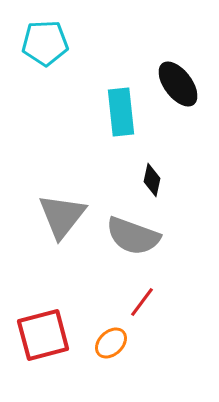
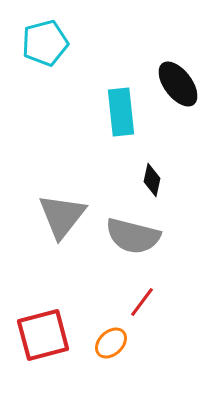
cyan pentagon: rotated 12 degrees counterclockwise
gray semicircle: rotated 6 degrees counterclockwise
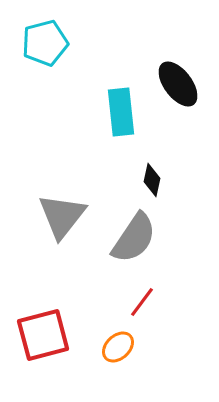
gray semicircle: moved 1 px right, 2 px down; rotated 70 degrees counterclockwise
orange ellipse: moved 7 px right, 4 px down
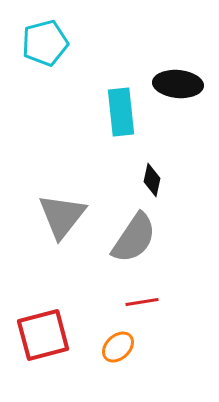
black ellipse: rotated 48 degrees counterclockwise
red line: rotated 44 degrees clockwise
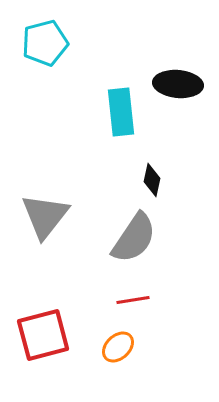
gray triangle: moved 17 px left
red line: moved 9 px left, 2 px up
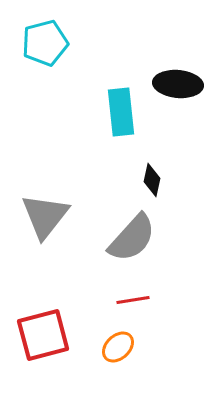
gray semicircle: moved 2 px left; rotated 8 degrees clockwise
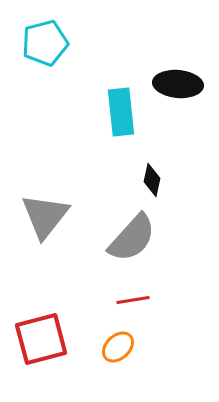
red square: moved 2 px left, 4 px down
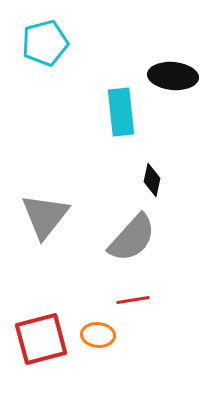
black ellipse: moved 5 px left, 8 px up
orange ellipse: moved 20 px left, 12 px up; rotated 48 degrees clockwise
